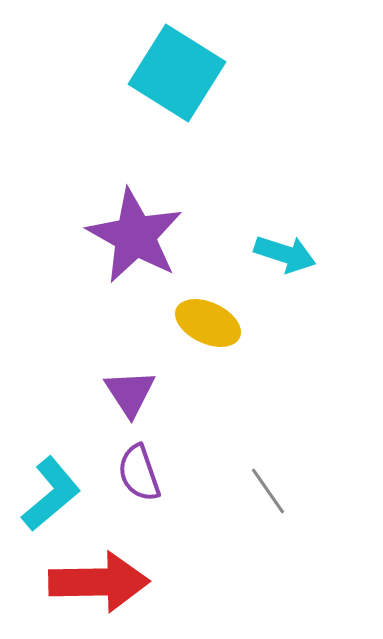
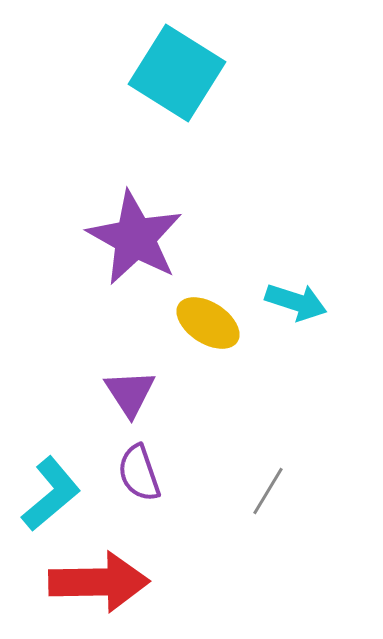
purple star: moved 2 px down
cyan arrow: moved 11 px right, 48 px down
yellow ellipse: rotated 8 degrees clockwise
gray line: rotated 66 degrees clockwise
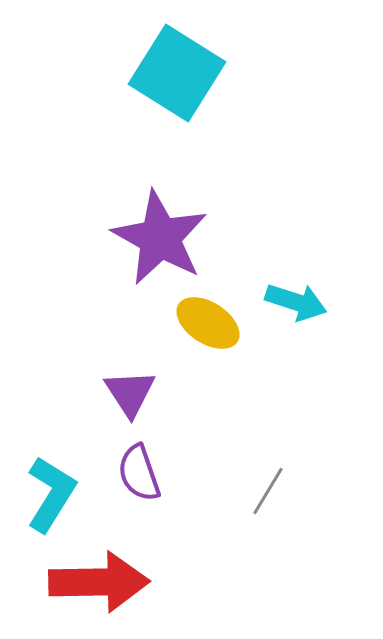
purple star: moved 25 px right
cyan L-shape: rotated 18 degrees counterclockwise
